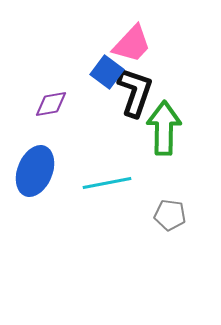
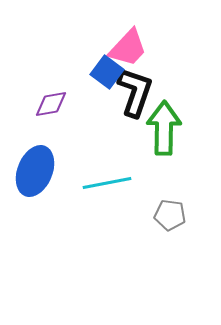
pink trapezoid: moved 4 px left, 4 px down
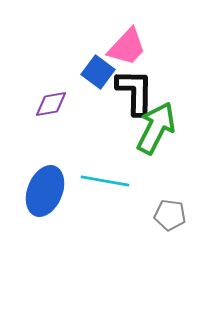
pink trapezoid: moved 1 px left, 1 px up
blue square: moved 9 px left
black L-shape: rotated 18 degrees counterclockwise
green arrow: moved 8 px left; rotated 26 degrees clockwise
blue ellipse: moved 10 px right, 20 px down
cyan line: moved 2 px left, 2 px up; rotated 21 degrees clockwise
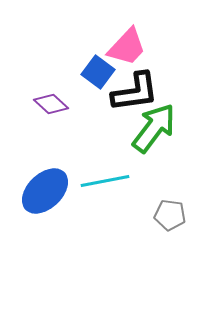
black L-shape: rotated 81 degrees clockwise
purple diamond: rotated 52 degrees clockwise
green arrow: moved 2 px left; rotated 10 degrees clockwise
cyan line: rotated 21 degrees counterclockwise
blue ellipse: rotated 24 degrees clockwise
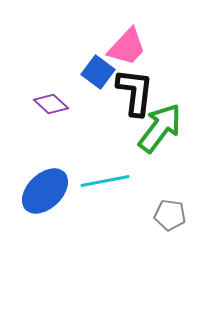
black L-shape: rotated 75 degrees counterclockwise
green arrow: moved 6 px right
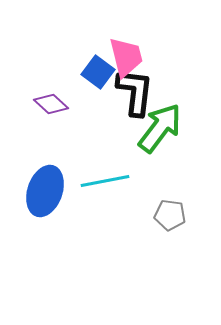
pink trapezoid: moved 1 px left, 10 px down; rotated 57 degrees counterclockwise
blue ellipse: rotated 27 degrees counterclockwise
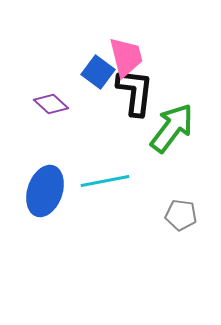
green arrow: moved 12 px right
gray pentagon: moved 11 px right
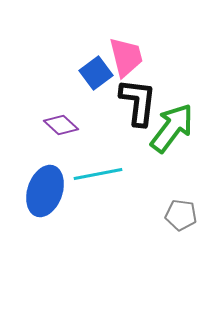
blue square: moved 2 px left, 1 px down; rotated 16 degrees clockwise
black L-shape: moved 3 px right, 10 px down
purple diamond: moved 10 px right, 21 px down
cyan line: moved 7 px left, 7 px up
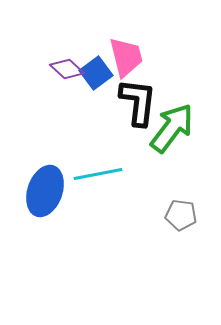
purple diamond: moved 6 px right, 56 px up
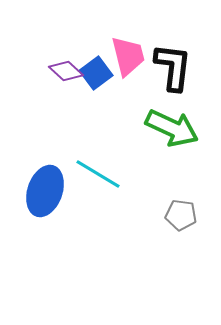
pink trapezoid: moved 2 px right, 1 px up
purple diamond: moved 1 px left, 2 px down
black L-shape: moved 35 px right, 35 px up
green arrow: rotated 78 degrees clockwise
cyan line: rotated 42 degrees clockwise
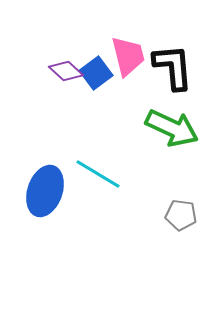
black L-shape: rotated 12 degrees counterclockwise
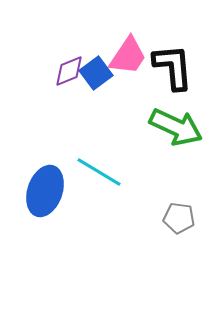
pink trapezoid: rotated 48 degrees clockwise
purple diamond: moved 3 px right; rotated 64 degrees counterclockwise
green arrow: moved 4 px right, 1 px up
cyan line: moved 1 px right, 2 px up
gray pentagon: moved 2 px left, 3 px down
